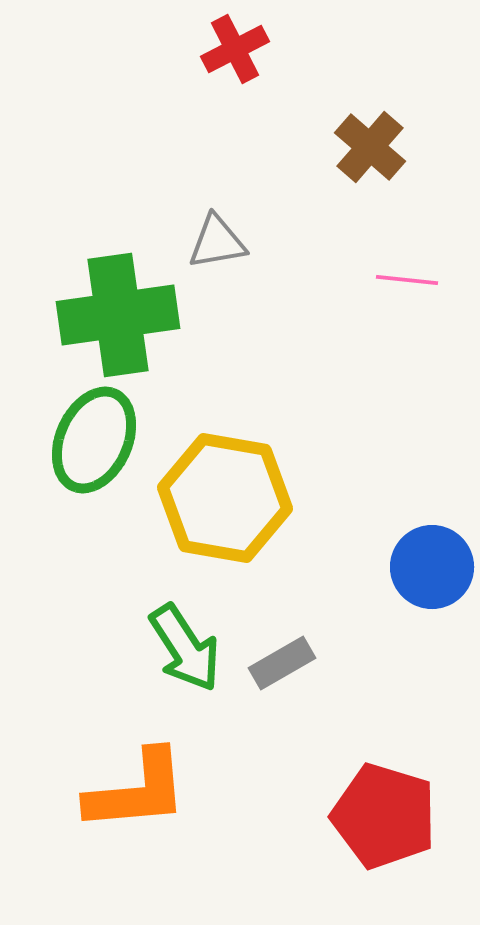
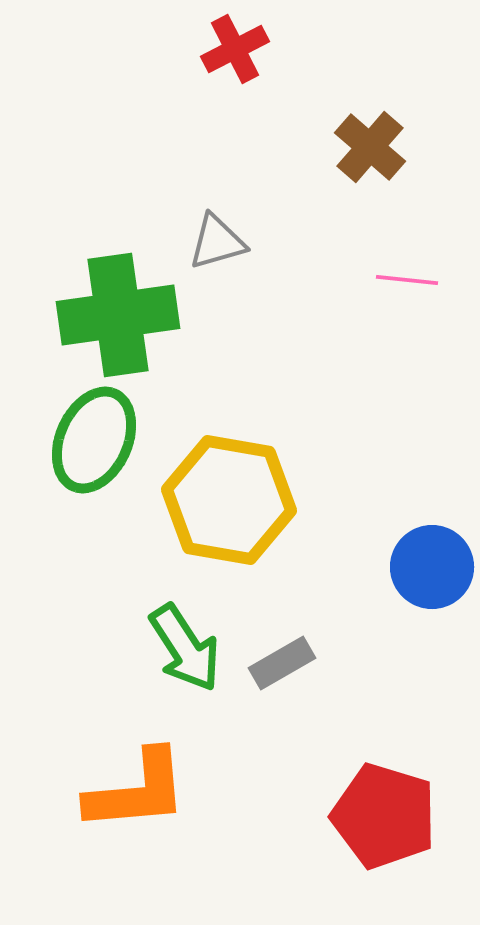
gray triangle: rotated 6 degrees counterclockwise
yellow hexagon: moved 4 px right, 2 px down
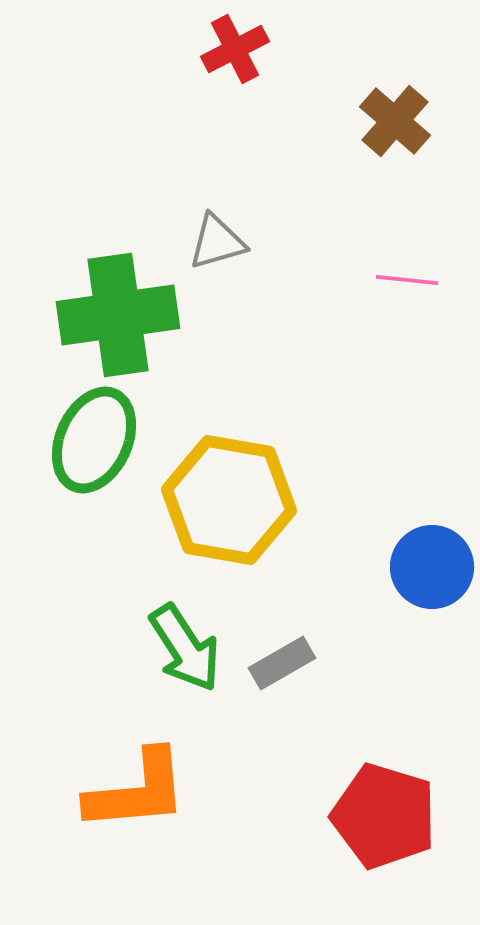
brown cross: moved 25 px right, 26 px up
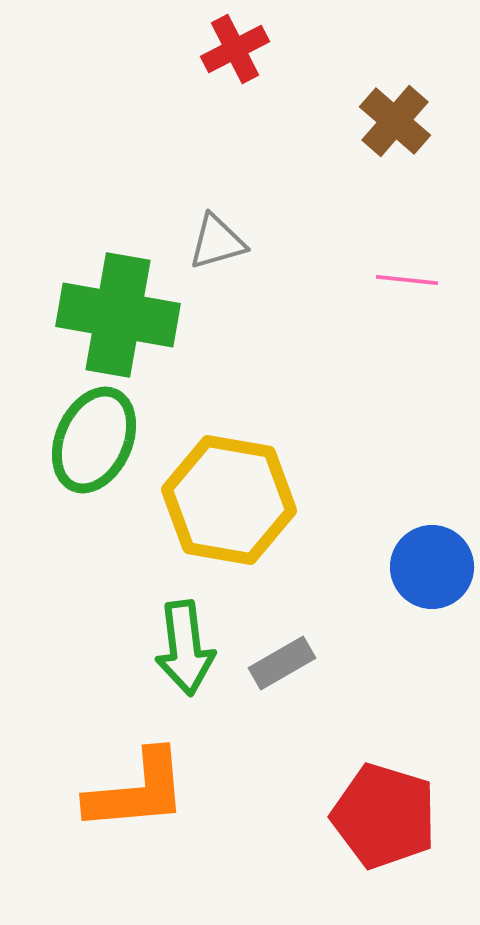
green cross: rotated 18 degrees clockwise
green arrow: rotated 26 degrees clockwise
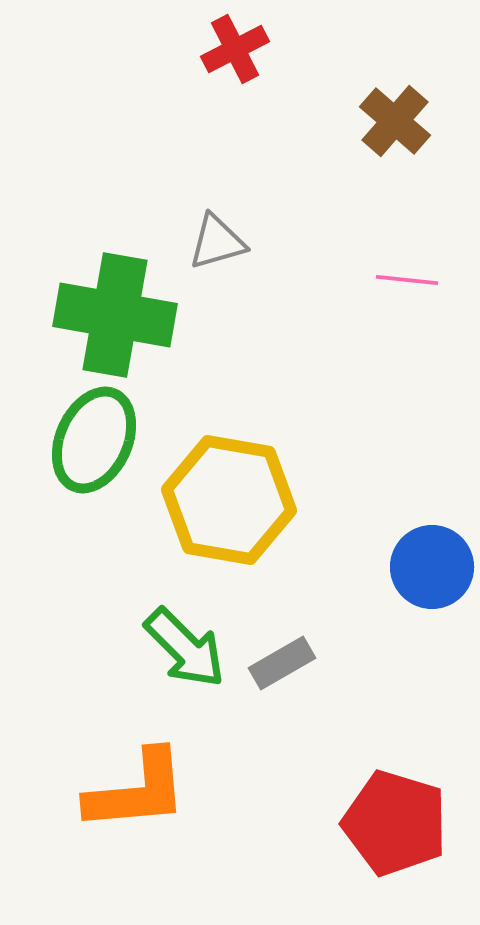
green cross: moved 3 px left
green arrow: rotated 38 degrees counterclockwise
red pentagon: moved 11 px right, 7 px down
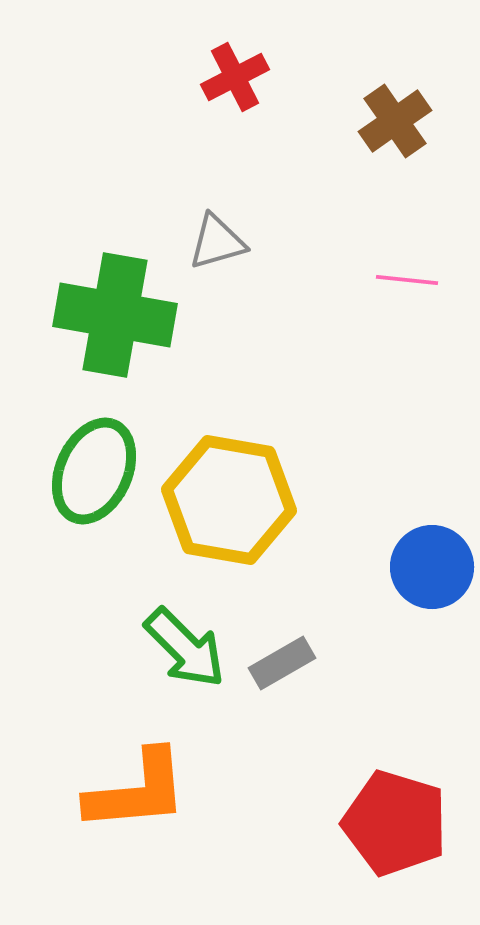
red cross: moved 28 px down
brown cross: rotated 14 degrees clockwise
green ellipse: moved 31 px down
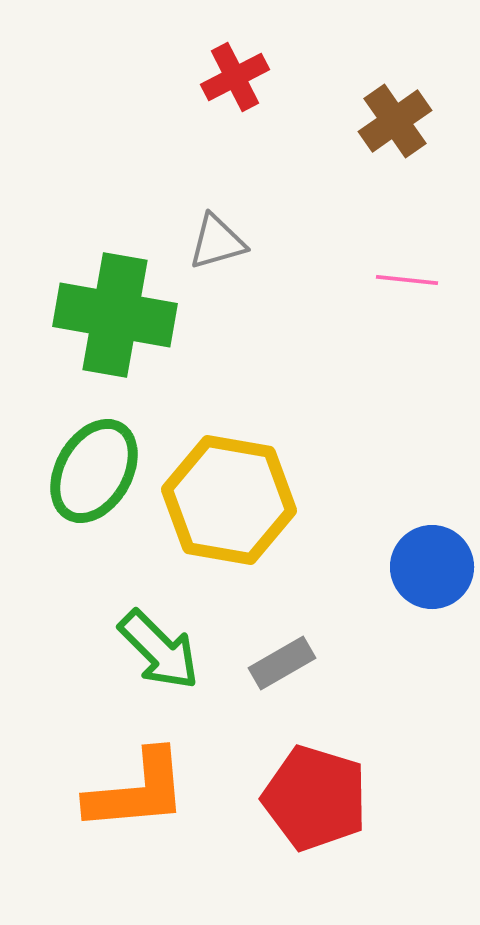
green ellipse: rotated 6 degrees clockwise
green arrow: moved 26 px left, 2 px down
red pentagon: moved 80 px left, 25 px up
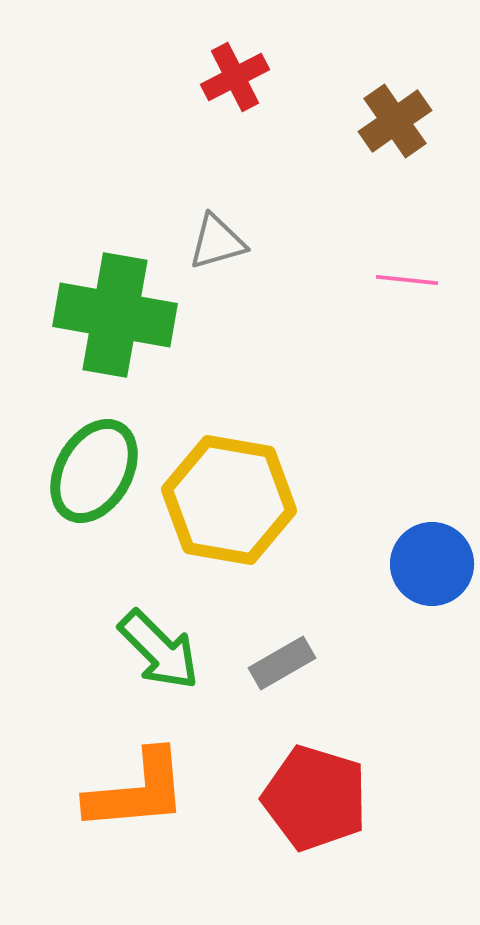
blue circle: moved 3 px up
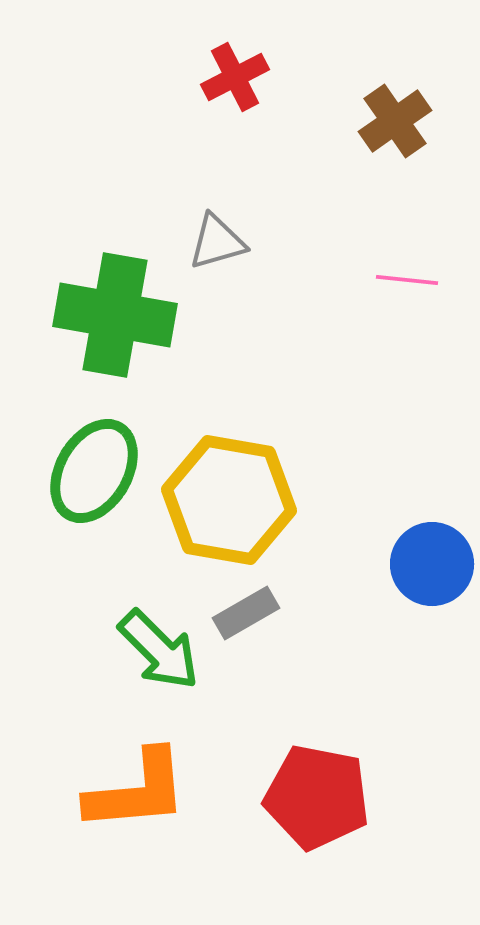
gray rectangle: moved 36 px left, 50 px up
red pentagon: moved 2 px right, 1 px up; rotated 6 degrees counterclockwise
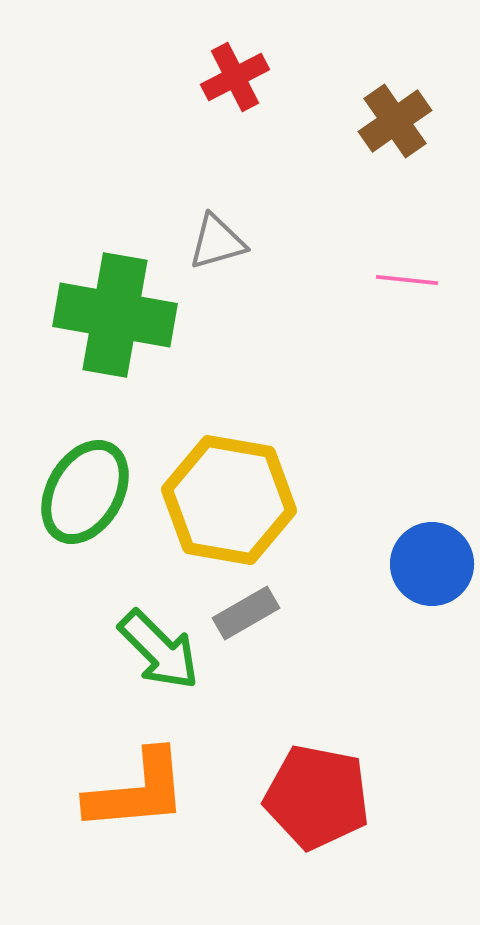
green ellipse: moved 9 px left, 21 px down
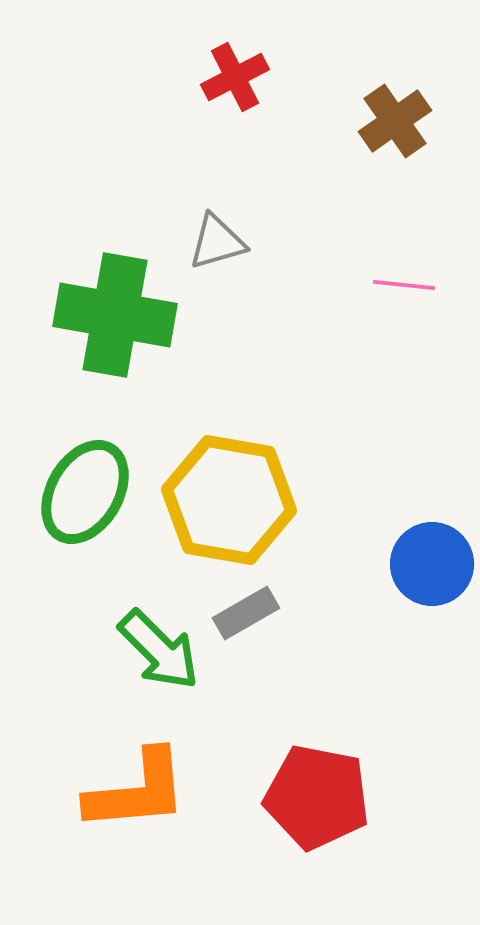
pink line: moved 3 px left, 5 px down
